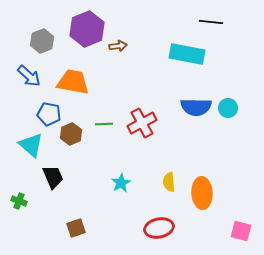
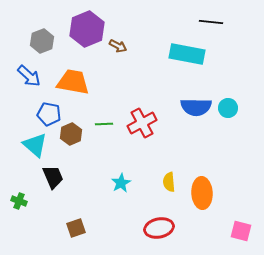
brown arrow: rotated 36 degrees clockwise
cyan triangle: moved 4 px right
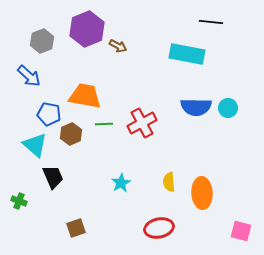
orange trapezoid: moved 12 px right, 14 px down
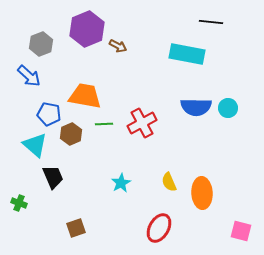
gray hexagon: moved 1 px left, 3 px down
yellow semicircle: rotated 18 degrees counterclockwise
green cross: moved 2 px down
red ellipse: rotated 48 degrees counterclockwise
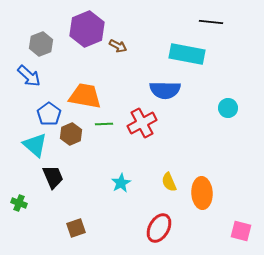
blue semicircle: moved 31 px left, 17 px up
blue pentagon: rotated 25 degrees clockwise
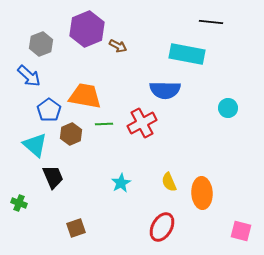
blue pentagon: moved 4 px up
red ellipse: moved 3 px right, 1 px up
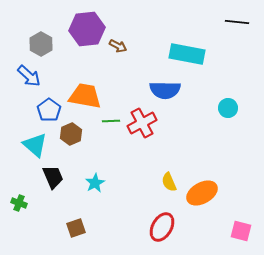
black line: moved 26 px right
purple hexagon: rotated 16 degrees clockwise
gray hexagon: rotated 10 degrees counterclockwise
green line: moved 7 px right, 3 px up
cyan star: moved 26 px left
orange ellipse: rotated 64 degrees clockwise
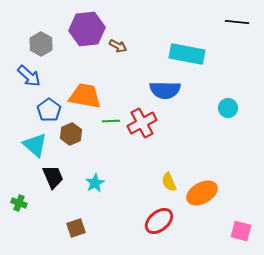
red ellipse: moved 3 px left, 6 px up; rotated 20 degrees clockwise
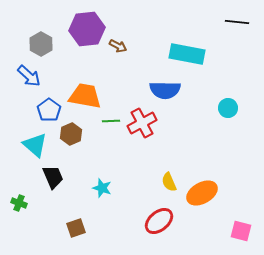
cyan star: moved 7 px right, 5 px down; rotated 24 degrees counterclockwise
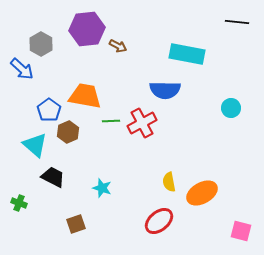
blue arrow: moved 7 px left, 7 px up
cyan circle: moved 3 px right
brown hexagon: moved 3 px left, 2 px up
black trapezoid: rotated 40 degrees counterclockwise
yellow semicircle: rotated 12 degrees clockwise
brown square: moved 4 px up
